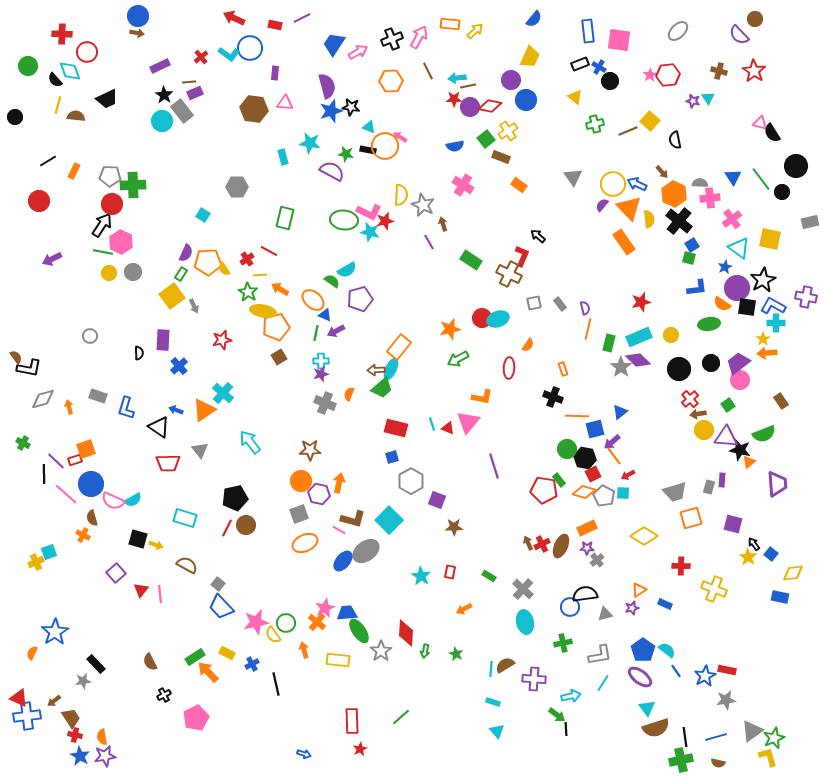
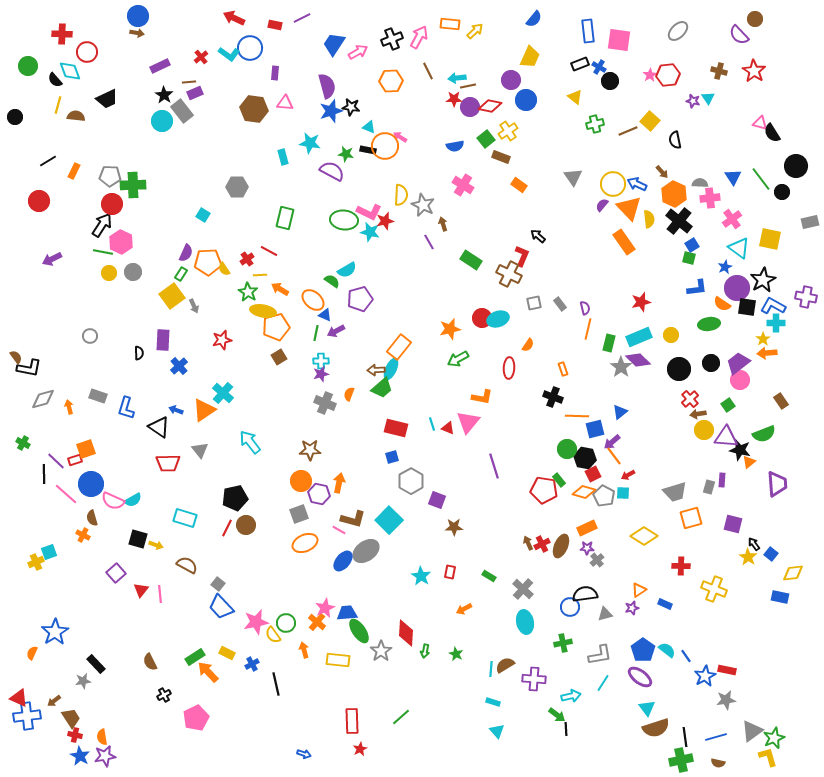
blue line at (676, 671): moved 10 px right, 15 px up
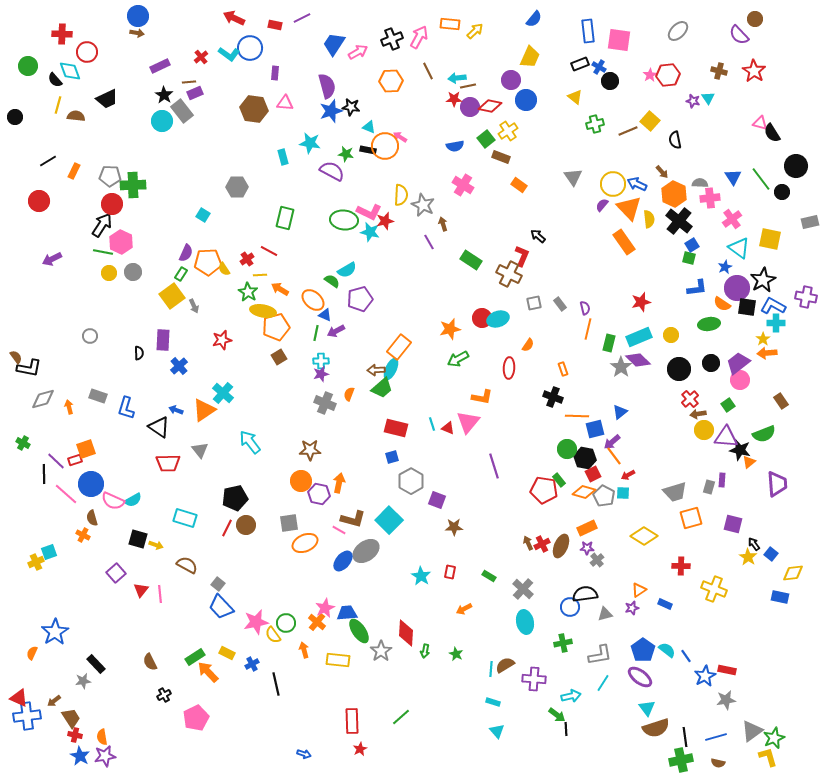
gray square at (299, 514): moved 10 px left, 9 px down; rotated 12 degrees clockwise
